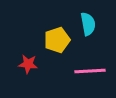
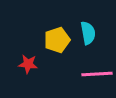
cyan semicircle: moved 9 px down
pink line: moved 7 px right, 3 px down
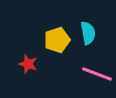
red star: rotated 12 degrees clockwise
pink line: rotated 24 degrees clockwise
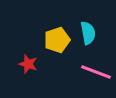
pink line: moved 1 px left, 2 px up
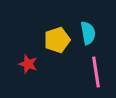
pink line: rotated 60 degrees clockwise
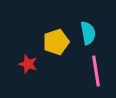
yellow pentagon: moved 1 px left, 2 px down
pink line: moved 1 px up
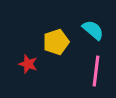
cyan semicircle: moved 5 px right, 3 px up; rotated 40 degrees counterclockwise
pink line: rotated 16 degrees clockwise
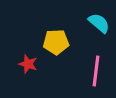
cyan semicircle: moved 6 px right, 7 px up
yellow pentagon: rotated 15 degrees clockwise
